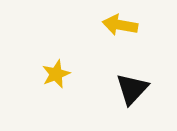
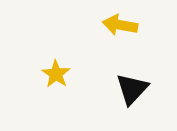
yellow star: rotated 16 degrees counterclockwise
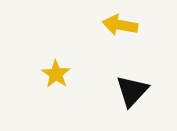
black triangle: moved 2 px down
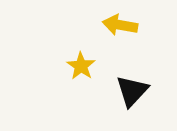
yellow star: moved 25 px right, 8 px up
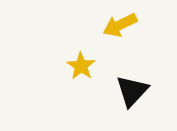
yellow arrow: rotated 36 degrees counterclockwise
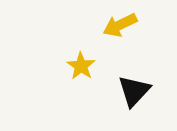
black triangle: moved 2 px right
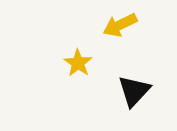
yellow star: moved 3 px left, 3 px up
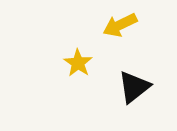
black triangle: moved 4 px up; rotated 9 degrees clockwise
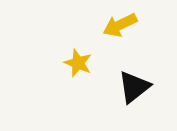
yellow star: rotated 12 degrees counterclockwise
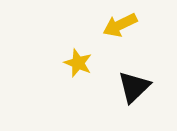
black triangle: rotated 6 degrees counterclockwise
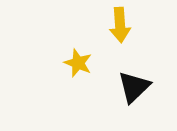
yellow arrow: rotated 68 degrees counterclockwise
